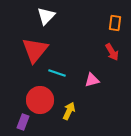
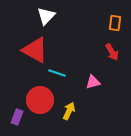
red triangle: rotated 40 degrees counterclockwise
pink triangle: moved 1 px right, 2 px down
purple rectangle: moved 6 px left, 5 px up
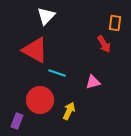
red arrow: moved 8 px left, 8 px up
purple rectangle: moved 4 px down
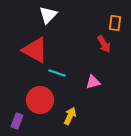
white triangle: moved 2 px right, 1 px up
yellow arrow: moved 1 px right, 5 px down
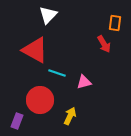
pink triangle: moved 9 px left
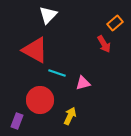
orange rectangle: rotated 42 degrees clockwise
pink triangle: moved 1 px left, 1 px down
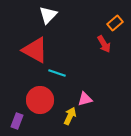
pink triangle: moved 2 px right, 16 px down
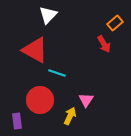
pink triangle: moved 1 px right, 1 px down; rotated 42 degrees counterclockwise
purple rectangle: rotated 28 degrees counterclockwise
